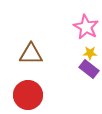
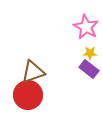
brown triangle: moved 2 px right, 18 px down; rotated 20 degrees counterclockwise
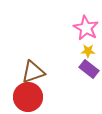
pink star: moved 1 px down
yellow star: moved 2 px left, 2 px up
red circle: moved 2 px down
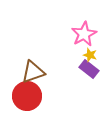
pink star: moved 2 px left, 6 px down; rotated 15 degrees clockwise
yellow star: moved 2 px right, 4 px down; rotated 16 degrees clockwise
red circle: moved 1 px left, 1 px up
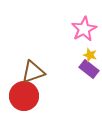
pink star: moved 5 px up
red circle: moved 3 px left
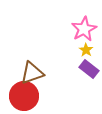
yellow star: moved 4 px left, 5 px up; rotated 16 degrees clockwise
brown triangle: moved 1 px left, 1 px down
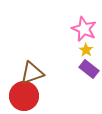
pink star: rotated 20 degrees counterclockwise
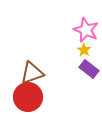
pink star: moved 2 px right, 1 px down
yellow star: moved 2 px left
red circle: moved 4 px right, 1 px down
